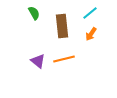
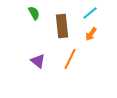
orange line: moved 6 px right; rotated 50 degrees counterclockwise
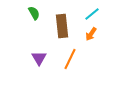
cyan line: moved 2 px right, 1 px down
purple triangle: moved 1 px right, 3 px up; rotated 21 degrees clockwise
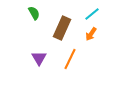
brown rectangle: moved 2 px down; rotated 30 degrees clockwise
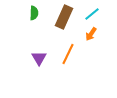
green semicircle: rotated 32 degrees clockwise
brown rectangle: moved 2 px right, 11 px up
orange line: moved 2 px left, 5 px up
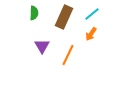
orange line: moved 1 px down
purple triangle: moved 3 px right, 12 px up
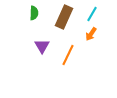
cyan line: rotated 21 degrees counterclockwise
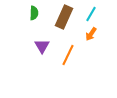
cyan line: moved 1 px left
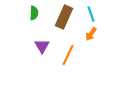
cyan line: rotated 49 degrees counterclockwise
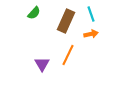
green semicircle: rotated 40 degrees clockwise
brown rectangle: moved 2 px right, 4 px down
orange arrow: rotated 136 degrees counterclockwise
purple triangle: moved 18 px down
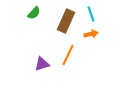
purple triangle: rotated 42 degrees clockwise
